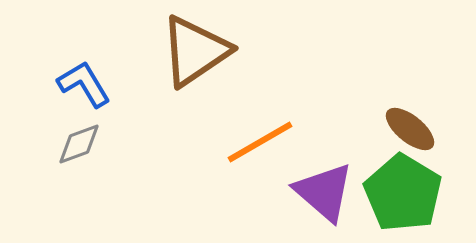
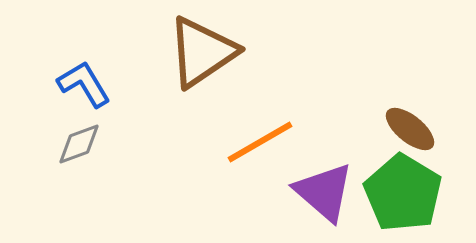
brown triangle: moved 7 px right, 1 px down
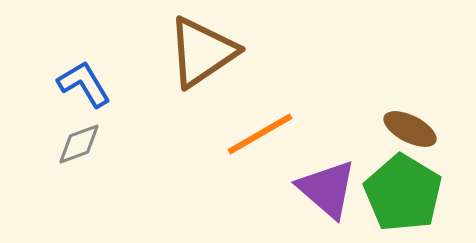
brown ellipse: rotated 12 degrees counterclockwise
orange line: moved 8 px up
purple triangle: moved 3 px right, 3 px up
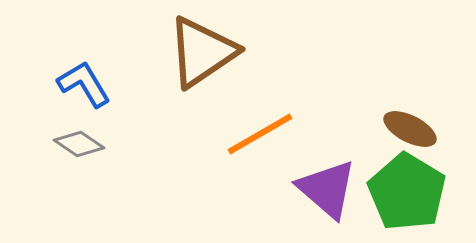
gray diamond: rotated 54 degrees clockwise
green pentagon: moved 4 px right, 1 px up
